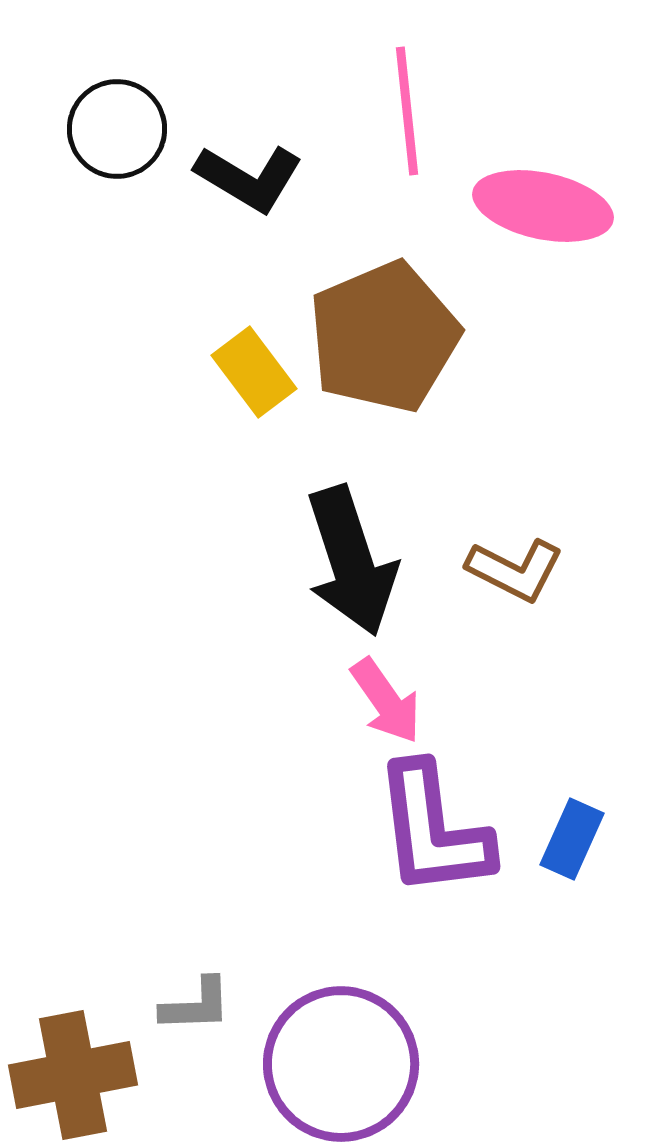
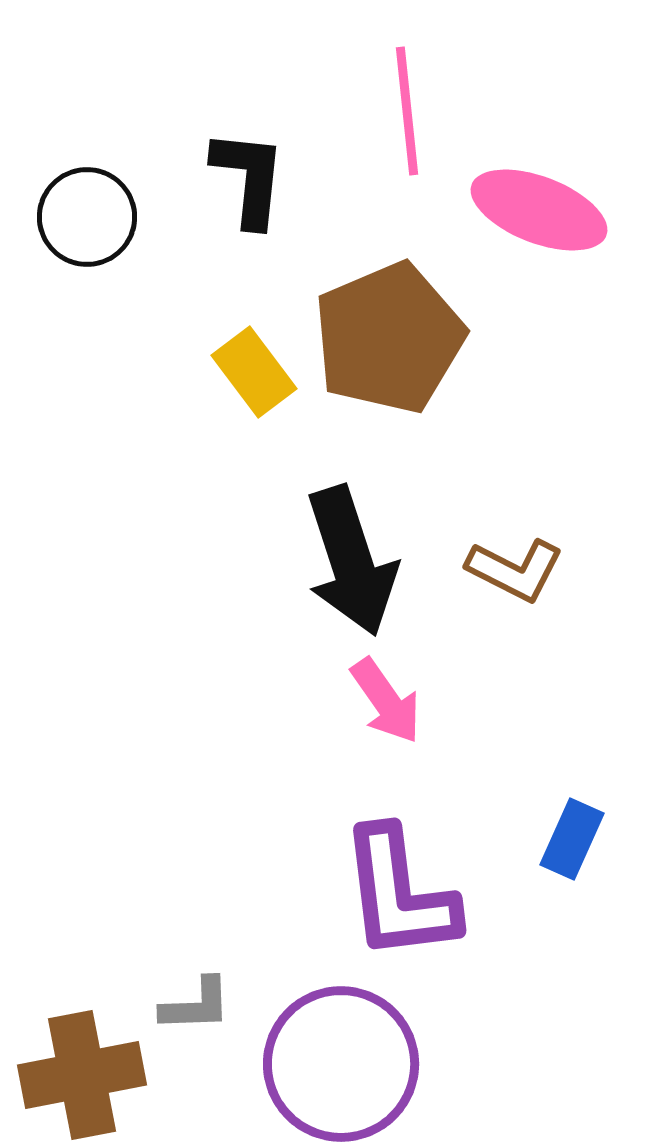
black circle: moved 30 px left, 88 px down
black L-shape: rotated 115 degrees counterclockwise
pink ellipse: moved 4 px left, 4 px down; rotated 9 degrees clockwise
brown pentagon: moved 5 px right, 1 px down
purple L-shape: moved 34 px left, 64 px down
brown cross: moved 9 px right
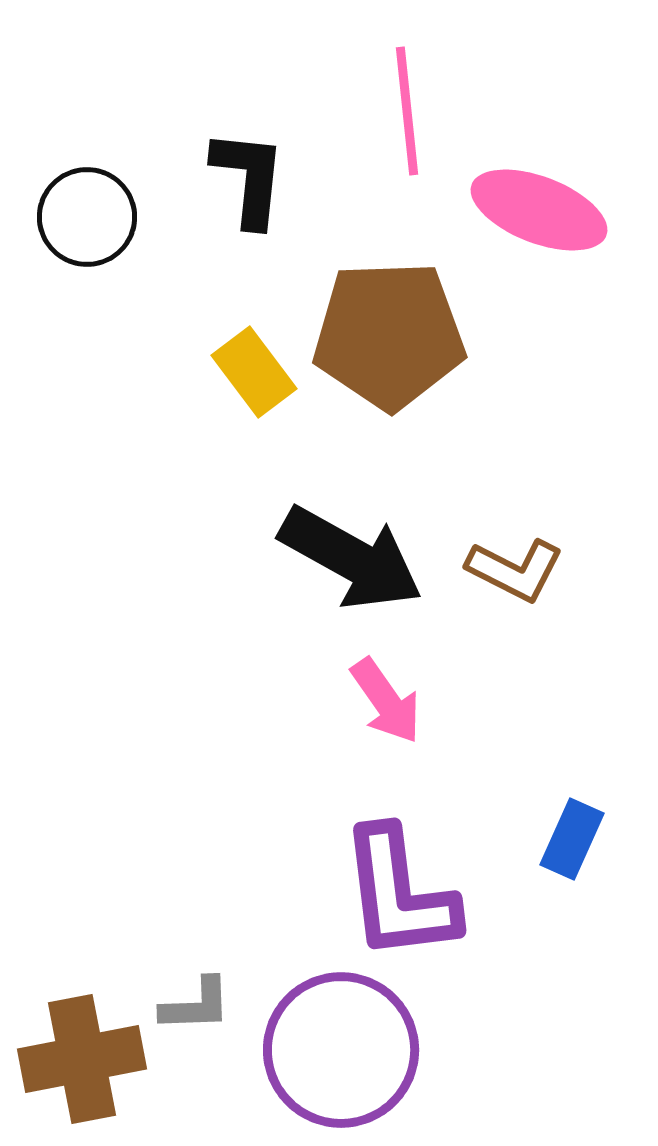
brown pentagon: moved 3 px up; rotated 21 degrees clockwise
black arrow: moved 3 px up; rotated 43 degrees counterclockwise
purple circle: moved 14 px up
brown cross: moved 16 px up
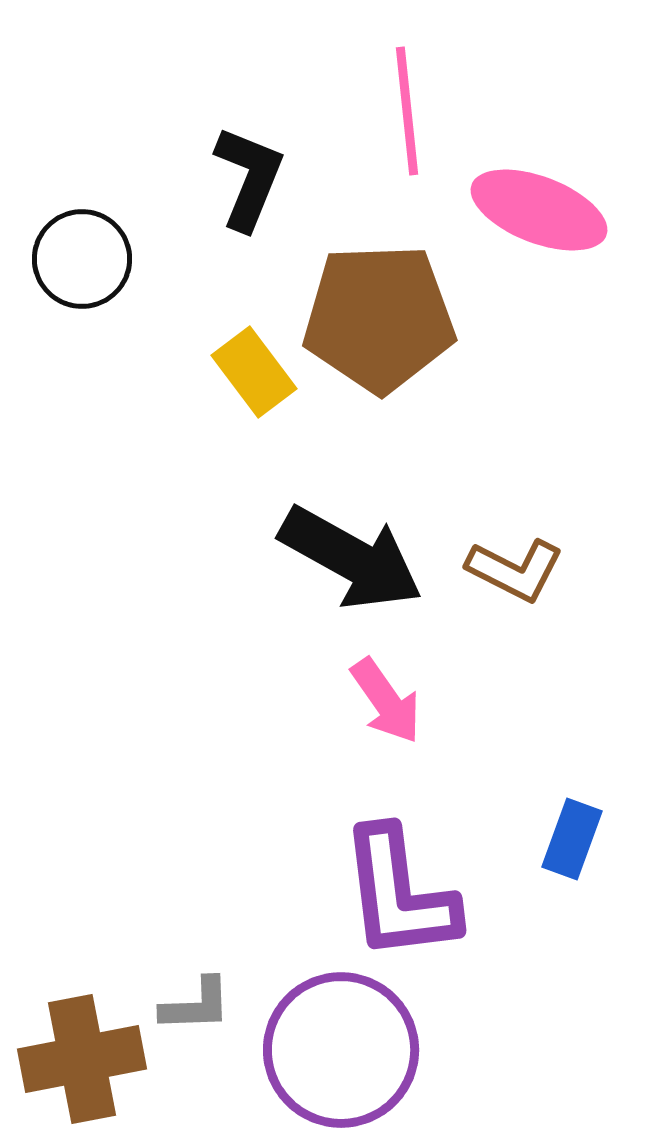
black L-shape: rotated 16 degrees clockwise
black circle: moved 5 px left, 42 px down
brown pentagon: moved 10 px left, 17 px up
blue rectangle: rotated 4 degrees counterclockwise
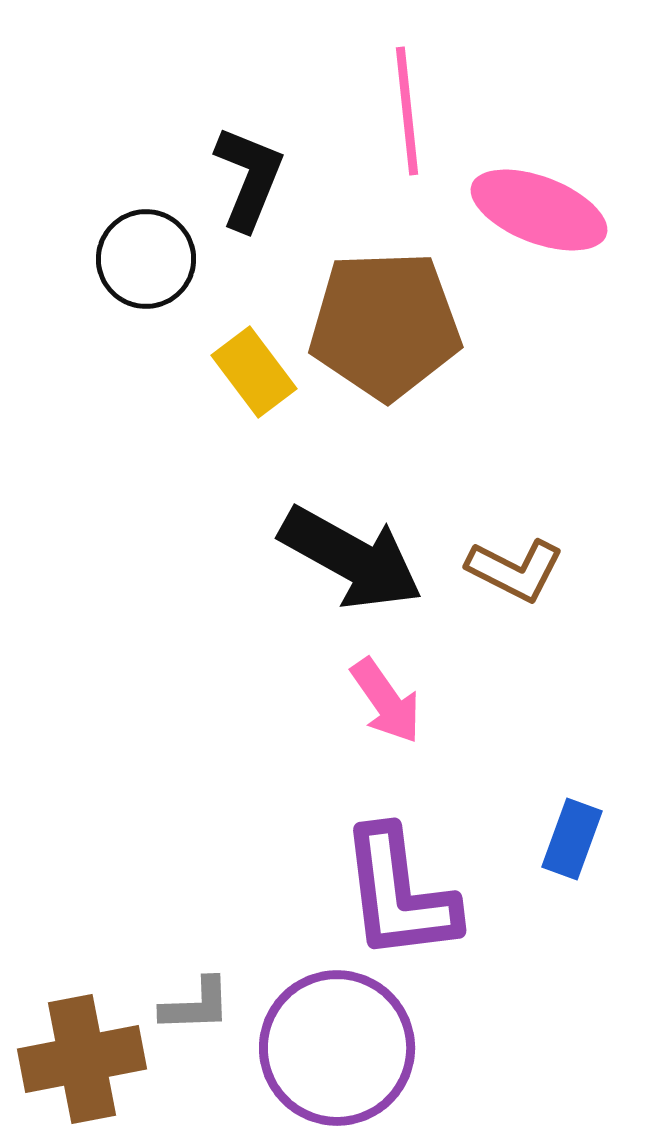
black circle: moved 64 px right
brown pentagon: moved 6 px right, 7 px down
purple circle: moved 4 px left, 2 px up
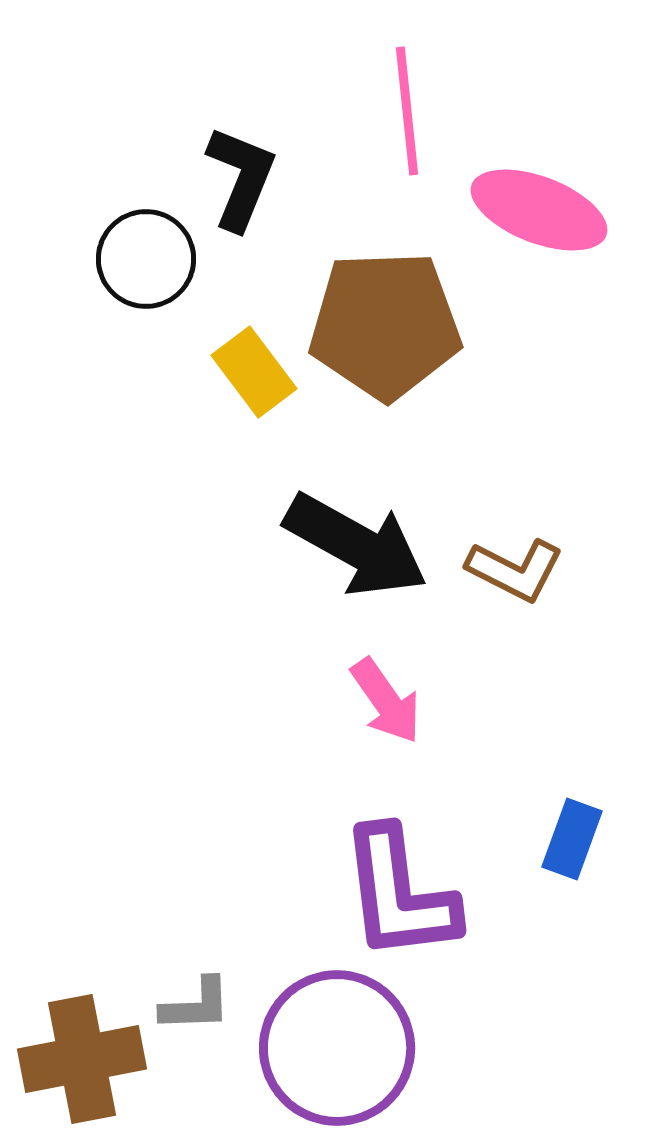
black L-shape: moved 8 px left
black arrow: moved 5 px right, 13 px up
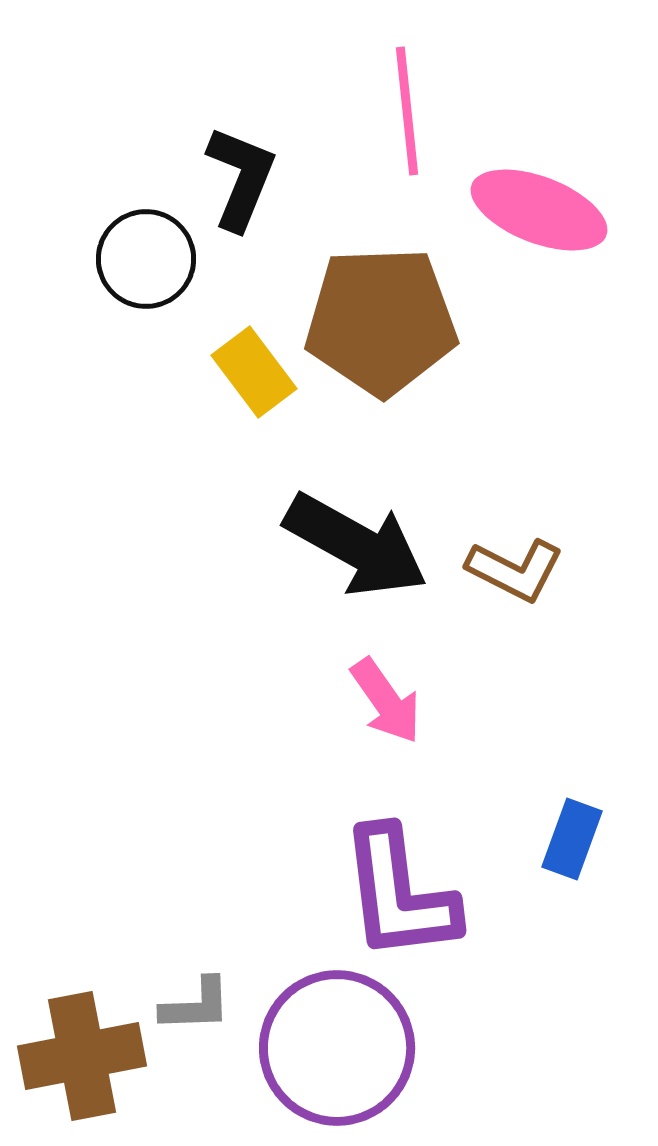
brown pentagon: moved 4 px left, 4 px up
brown cross: moved 3 px up
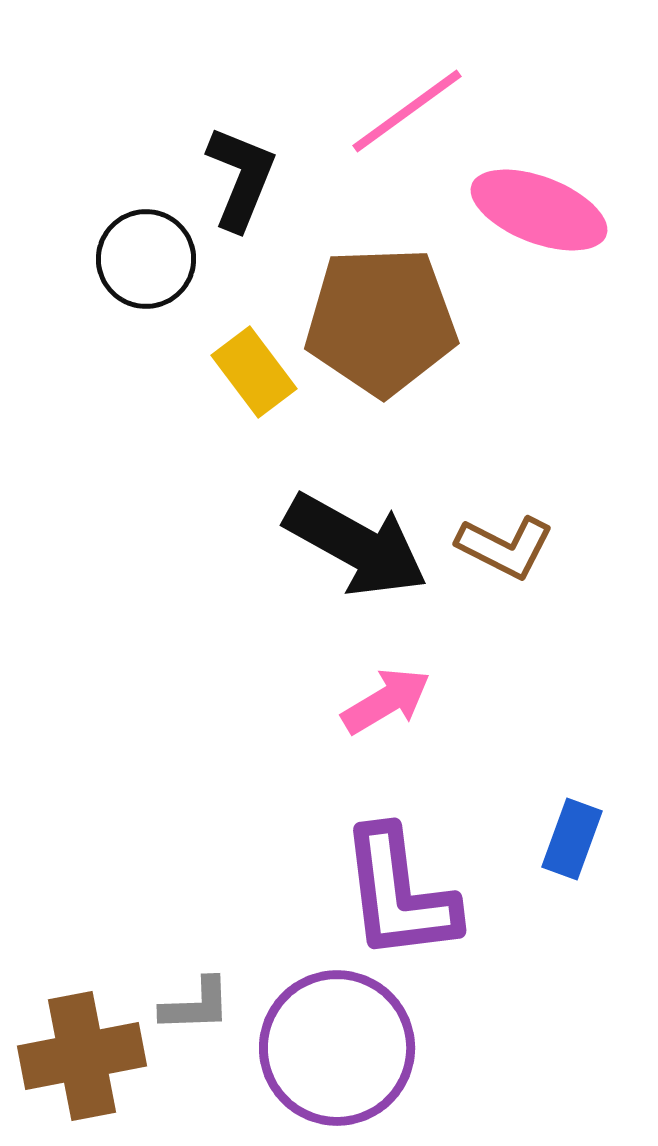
pink line: rotated 60 degrees clockwise
brown L-shape: moved 10 px left, 23 px up
pink arrow: rotated 86 degrees counterclockwise
